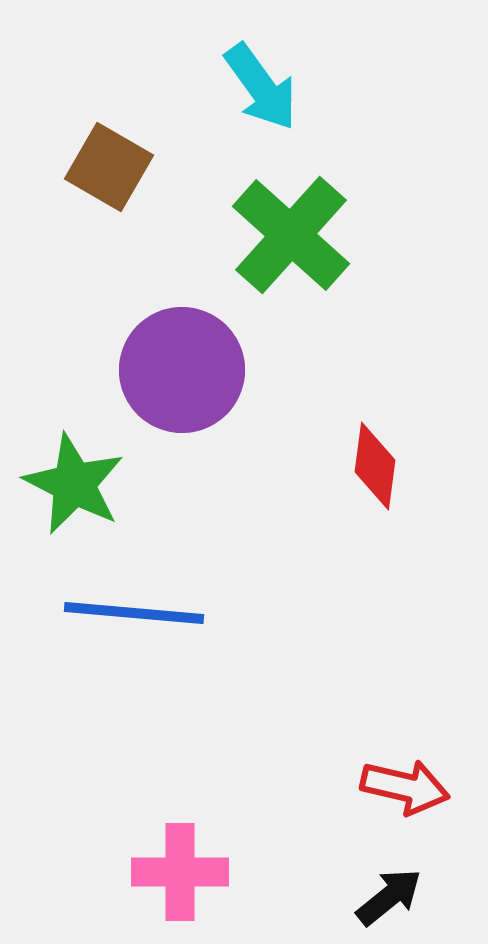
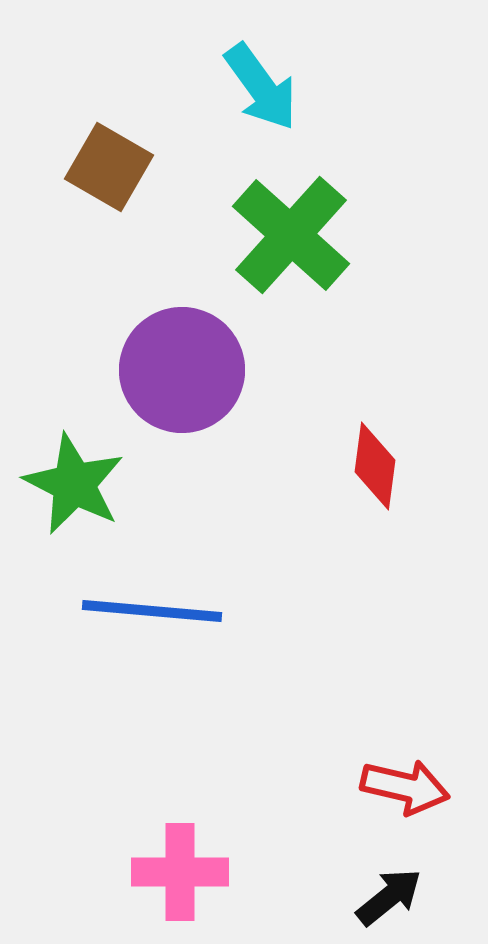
blue line: moved 18 px right, 2 px up
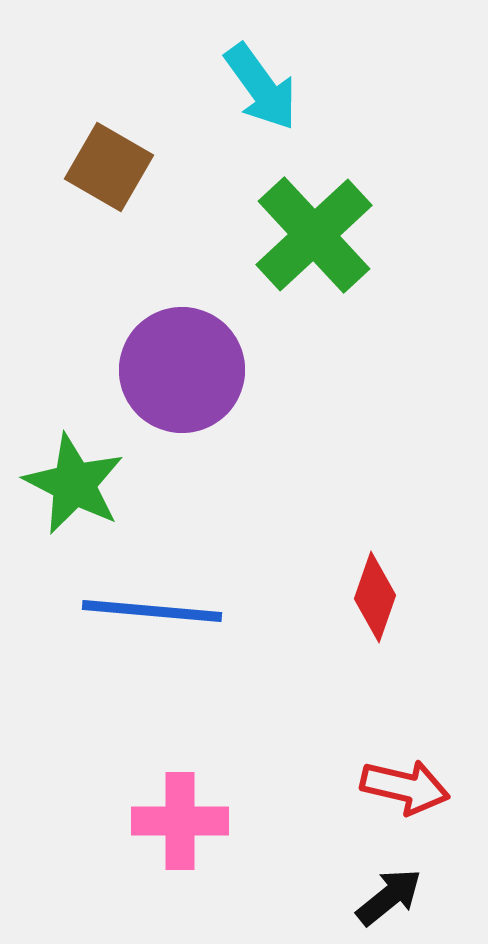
green cross: moved 23 px right; rotated 5 degrees clockwise
red diamond: moved 131 px down; rotated 12 degrees clockwise
pink cross: moved 51 px up
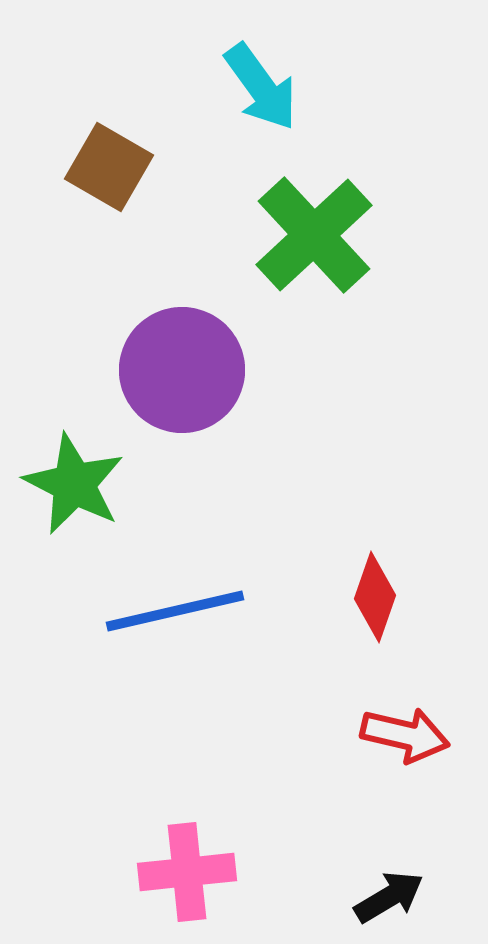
blue line: moved 23 px right; rotated 18 degrees counterclockwise
red arrow: moved 52 px up
pink cross: moved 7 px right, 51 px down; rotated 6 degrees counterclockwise
black arrow: rotated 8 degrees clockwise
